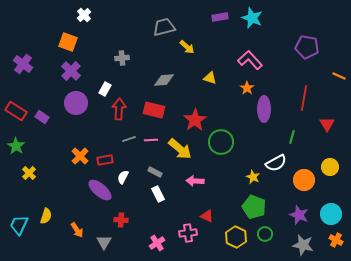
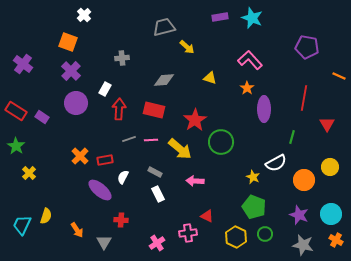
cyan trapezoid at (19, 225): moved 3 px right
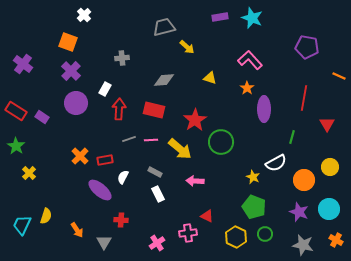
cyan circle at (331, 214): moved 2 px left, 5 px up
purple star at (299, 215): moved 3 px up
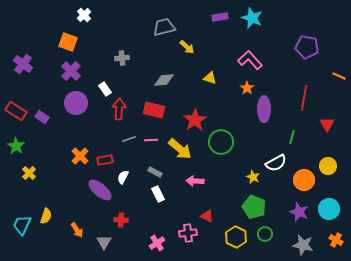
white rectangle at (105, 89): rotated 64 degrees counterclockwise
yellow circle at (330, 167): moved 2 px left, 1 px up
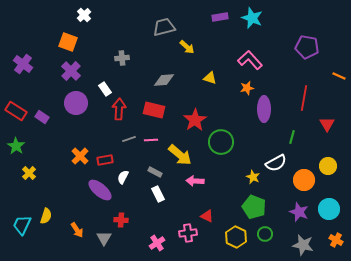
orange star at (247, 88): rotated 24 degrees clockwise
yellow arrow at (180, 149): moved 6 px down
gray triangle at (104, 242): moved 4 px up
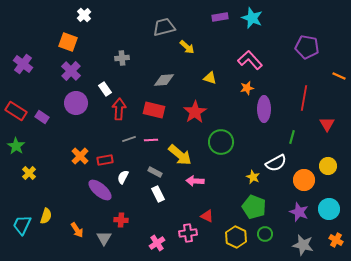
red star at (195, 120): moved 8 px up
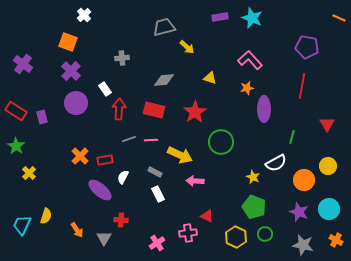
orange line at (339, 76): moved 58 px up
red line at (304, 98): moved 2 px left, 12 px up
purple rectangle at (42, 117): rotated 40 degrees clockwise
yellow arrow at (180, 155): rotated 15 degrees counterclockwise
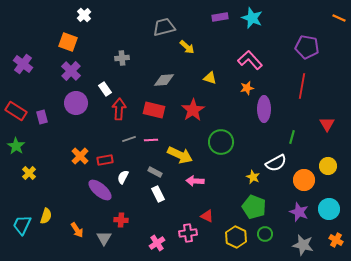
red star at (195, 112): moved 2 px left, 2 px up
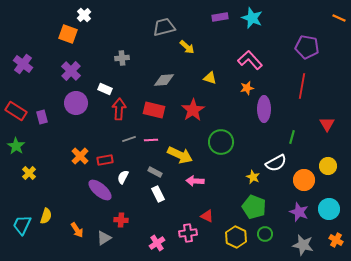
orange square at (68, 42): moved 8 px up
white rectangle at (105, 89): rotated 32 degrees counterclockwise
gray triangle at (104, 238): rotated 28 degrees clockwise
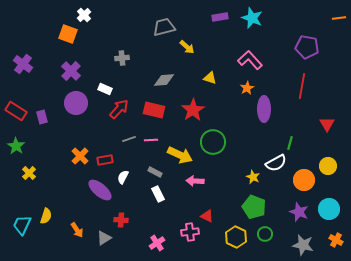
orange line at (339, 18): rotated 32 degrees counterclockwise
orange star at (247, 88): rotated 16 degrees counterclockwise
red arrow at (119, 109): rotated 40 degrees clockwise
green line at (292, 137): moved 2 px left, 6 px down
green circle at (221, 142): moved 8 px left
pink cross at (188, 233): moved 2 px right, 1 px up
